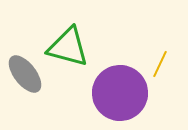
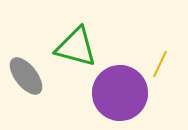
green triangle: moved 8 px right
gray ellipse: moved 1 px right, 2 px down
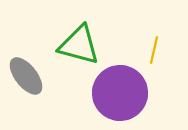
green triangle: moved 3 px right, 2 px up
yellow line: moved 6 px left, 14 px up; rotated 12 degrees counterclockwise
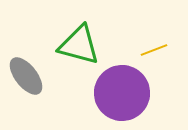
yellow line: rotated 56 degrees clockwise
purple circle: moved 2 px right
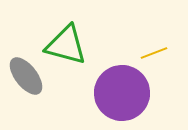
green triangle: moved 13 px left
yellow line: moved 3 px down
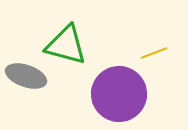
gray ellipse: rotated 33 degrees counterclockwise
purple circle: moved 3 px left, 1 px down
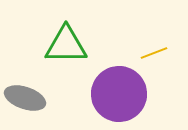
green triangle: rotated 15 degrees counterclockwise
gray ellipse: moved 1 px left, 22 px down
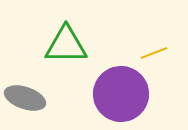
purple circle: moved 2 px right
